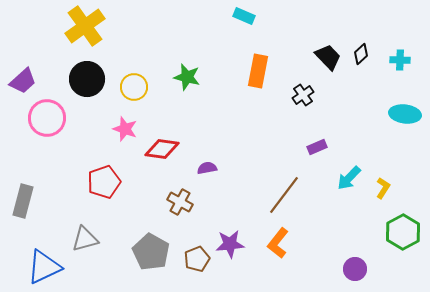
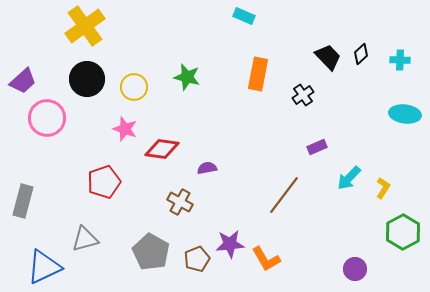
orange rectangle: moved 3 px down
orange L-shape: moved 12 px left, 16 px down; rotated 68 degrees counterclockwise
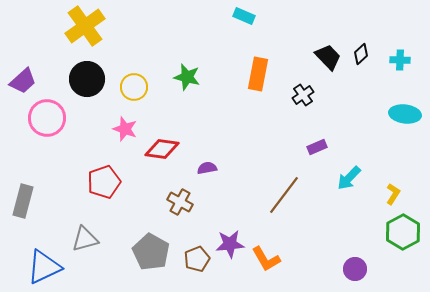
yellow L-shape: moved 10 px right, 6 px down
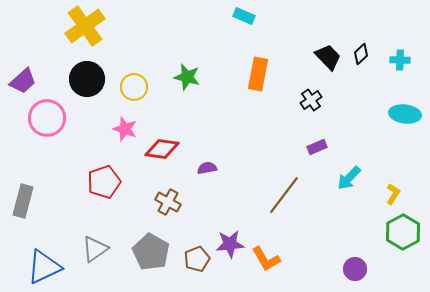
black cross: moved 8 px right, 5 px down
brown cross: moved 12 px left
gray triangle: moved 10 px right, 10 px down; rotated 20 degrees counterclockwise
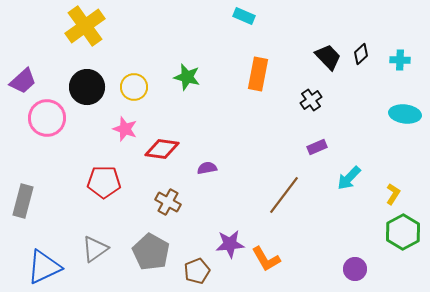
black circle: moved 8 px down
red pentagon: rotated 20 degrees clockwise
brown pentagon: moved 12 px down
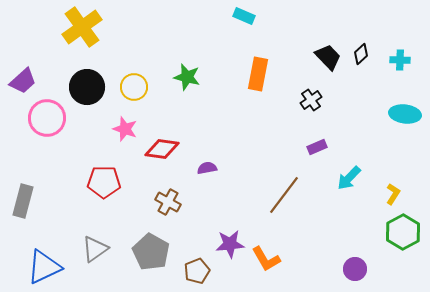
yellow cross: moved 3 px left, 1 px down
